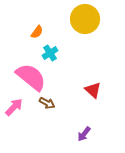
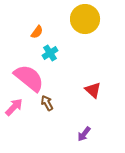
pink semicircle: moved 2 px left, 1 px down
brown arrow: rotated 147 degrees counterclockwise
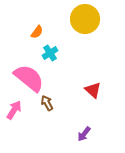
pink arrow: moved 3 px down; rotated 12 degrees counterclockwise
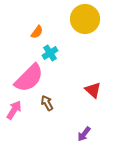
pink semicircle: rotated 96 degrees clockwise
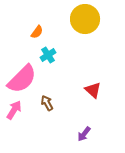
cyan cross: moved 2 px left, 2 px down
pink semicircle: moved 7 px left, 1 px down
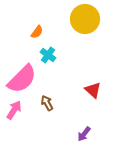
cyan cross: rotated 21 degrees counterclockwise
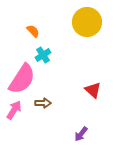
yellow circle: moved 2 px right, 3 px down
orange semicircle: moved 4 px left, 1 px up; rotated 80 degrees counterclockwise
cyan cross: moved 5 px left; rotated 21 degrees clockwise
pink semicircle: rotated 12 degrees counterclockwise
brown arrow: moved 4 px left; rotated 119 degrees clockwise
purple arrow: moved 3 px left
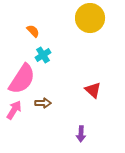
yellow circle: moved 3 px right, 4 px up
purple arrow: rotated 35 degrees counterclockwise
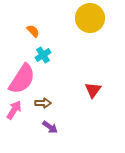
red triangle: rotated 24 degrees clockwise
purple arrow: moved 31 px left, 7 px up; rotated 56 degrees counterclockwise
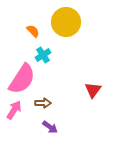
yellow circle: moved 24 px left, 4 px down
